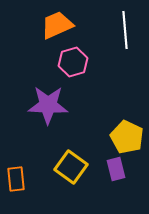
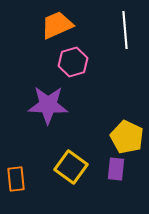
purple rectangle: rotated 20 degrees clockwise
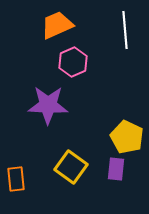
pink hexagon: rotated 8 degrees counterclockwise
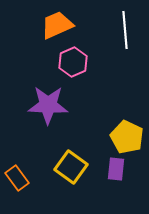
orange rectangle: moved 1 px right, 1 px up; rotated 30 degrees counterclockwise
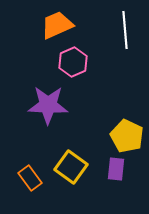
yellow pentagon: moved 1 px up
orange rectangle: moved 13 px right
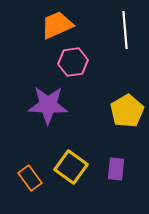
pink hexagon: rotated 16 degrees clockwise
yellow pentagon: moved 25 px up; rotated 16 degrees clockwise
